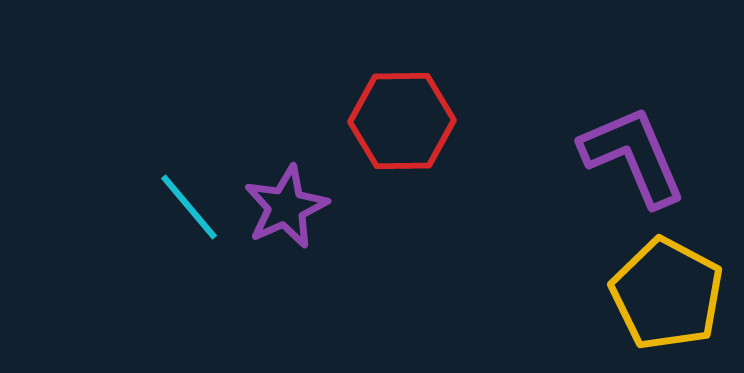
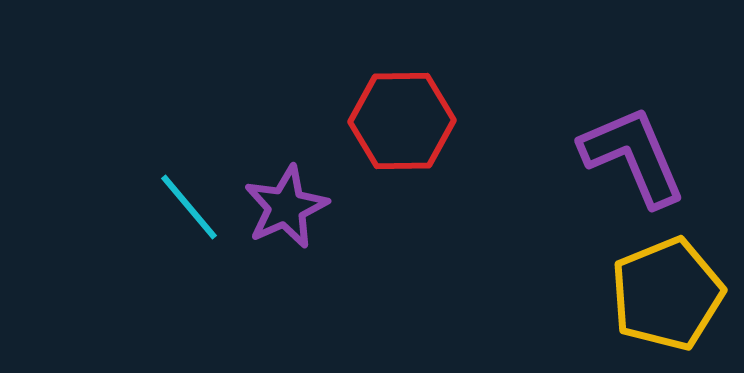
yellow pentagon: rotated 22 degrees clockwise
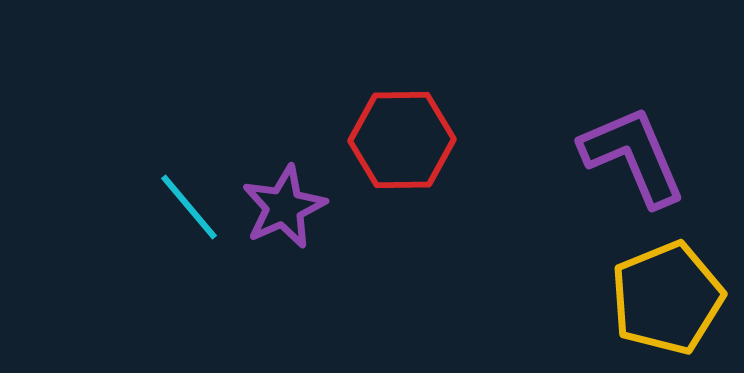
red hexagon: moved 19 px down
purple star: moved 2 px left
yellow pentagon: moved 4 px down
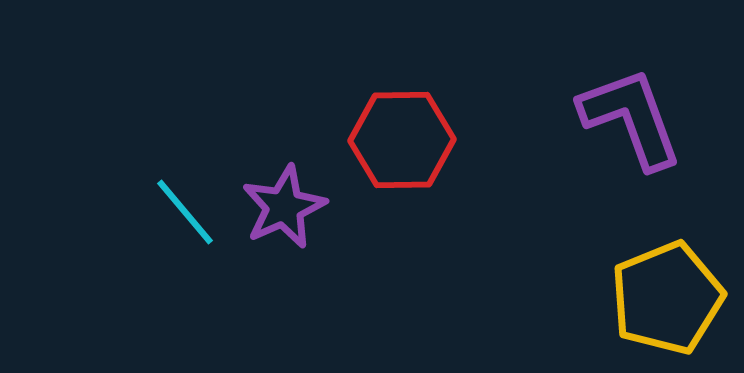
purple L-shape: moved 2 px left, 38 px up; rotated 3 degrees clockwise
cyan line: moved 4 px left, 5 px down
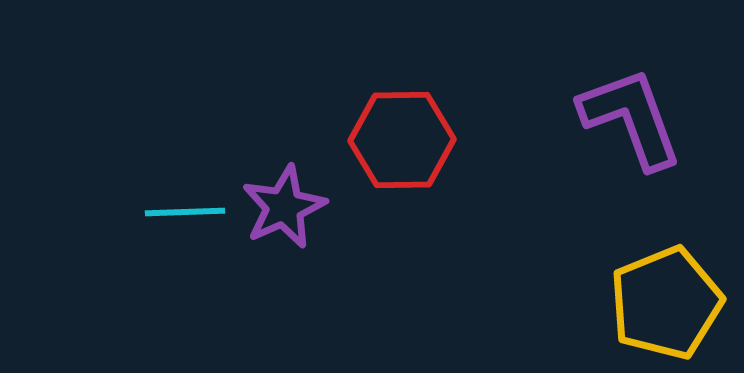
cyan line: rotated 52 degrees counterclockwise
yellow pentagon: moved 1 px left, 5 px down
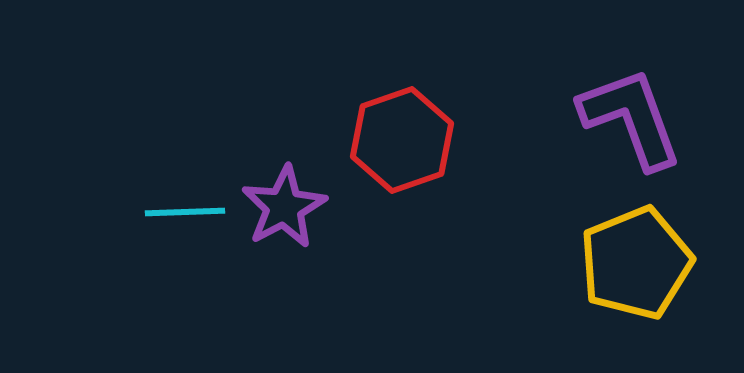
red hexagon: rotated 18 degrees counterclockwise
purple star: rotated 4 degrees counterclockwise
yellow pentagon: moved 30 px left, 40 px up
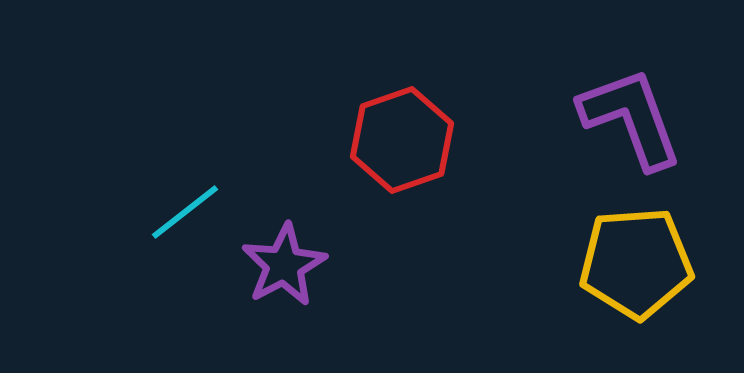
purple star: moved 58 px down
cyan line: rotated 36 degrees counterclockwise
yellow pentagon: rotated 18 degrees clockwise
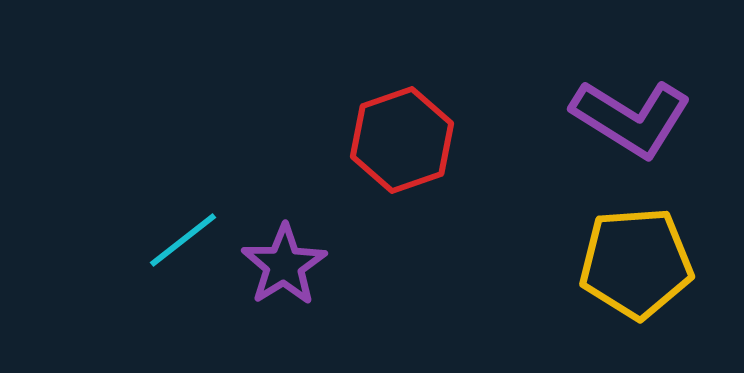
purple L-shape: rotated 142 degrees clockwise
cyan line: moved 2 px left, 28 px down
purple star: rotated 4 degrees counterclockwise
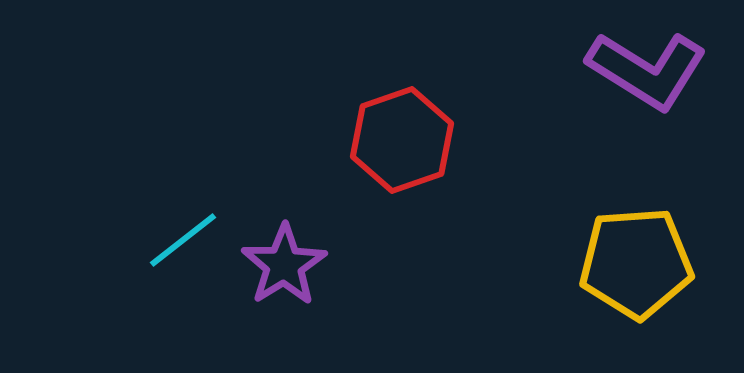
purple L-shape: moved 16 px right, 48 px up
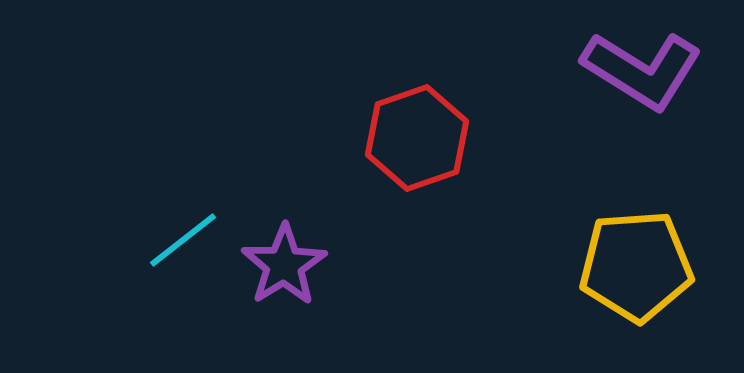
purple L-shape: moved 5 px left
red hexagon: moved 15 px right, 2 px up
yellow pentagon: moved 3 px down
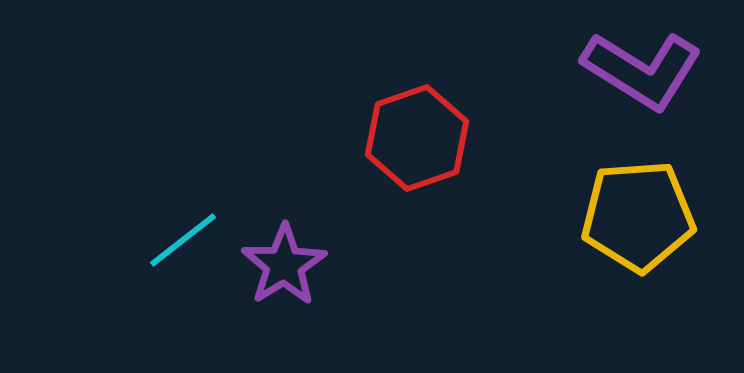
yellow pentagon: moved 2 px right, 50 px up
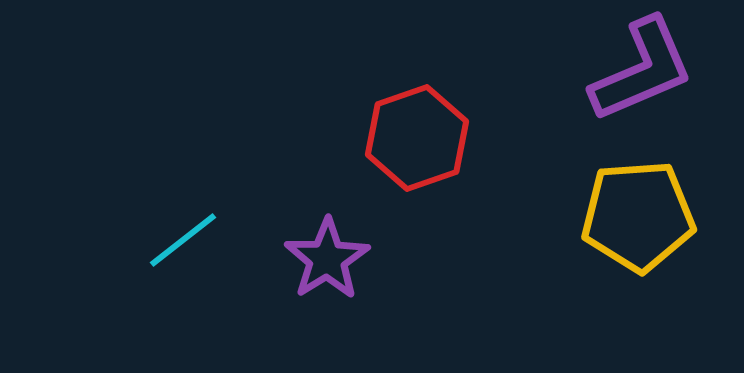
purple L-shape: rotated 55 degrees counterclockwise
purple star: moved 43 px right, 6 px up
